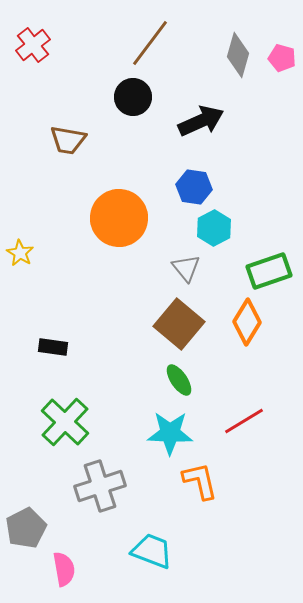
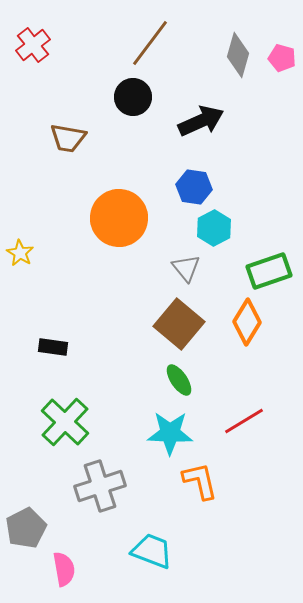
brown trapezoid: moved 2 px up
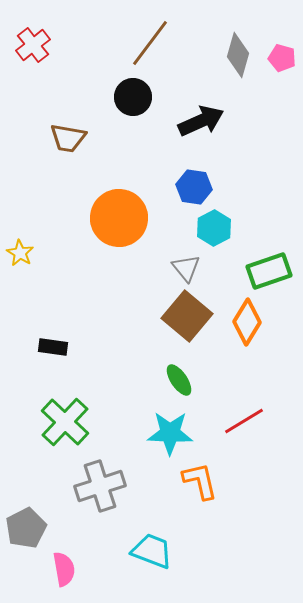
brown square: moved 8 px right, 8 px up
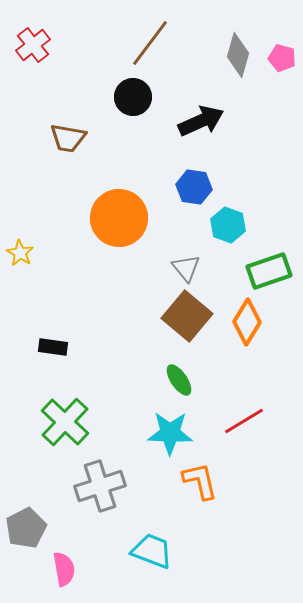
cyan hexagon: moved 14 px right, 3 px up; rotated 12 degrees counterclockwise
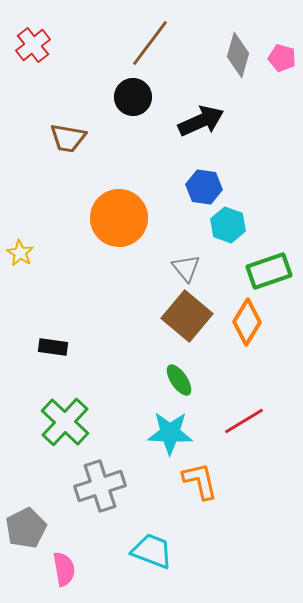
blue hexagon: moved 10 px right
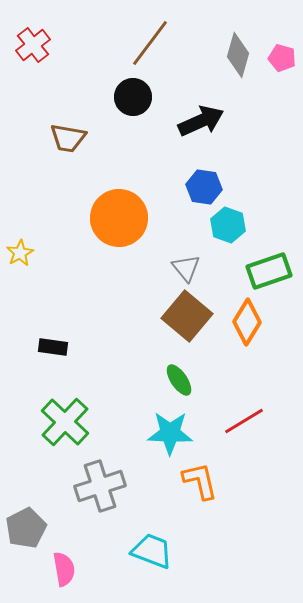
yellow star: rotated 12 degrees clockwise
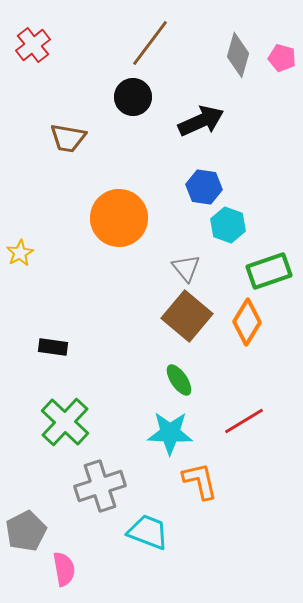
gray pentagon: moved 3 px down
cyan trapezoid: moved 4 px left, 19 px up
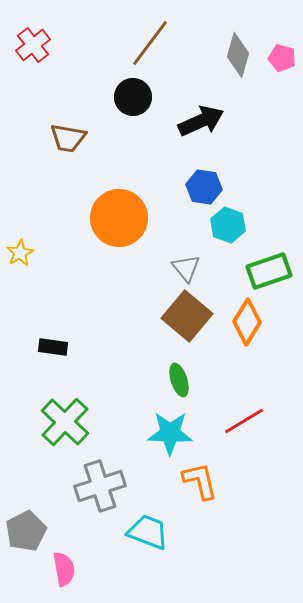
green ellipse: rotated 16 degrees clockwise
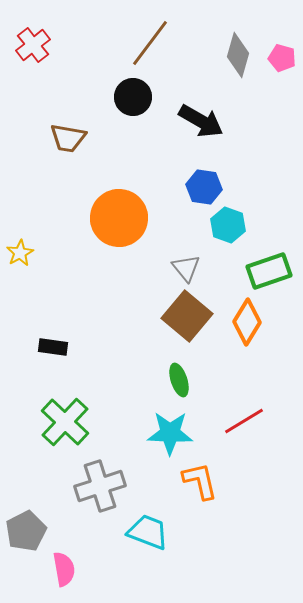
black arrow: rotated 54 degrees clockwise
